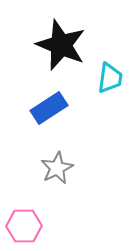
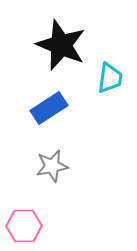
gray star: moved 5 px left, 2 px up; rotated 16 degrees clockwise
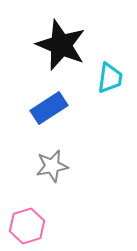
pink hexagon: moved 3 px right; rotated 16 degrees counterclockwise
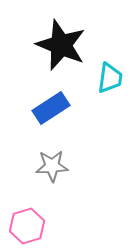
blue rectangle: moved 2 px right
gray star: rotated 8 degrees clockwise
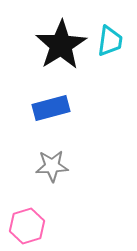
black star: rotated 18 degrees clockwise
cyan trapezoid: moved 37 px up
blue rectangle: rotated 18 degrees clockwise
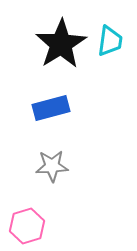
black star: moved 1 px up
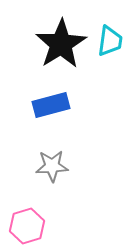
blue rectangle: moved 3 px up
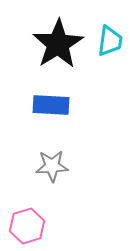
black star: moved 3 px left
blue rectangle: rotated 18 degrees clockwise
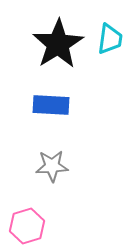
cyan trapezoid: moved 2 px up
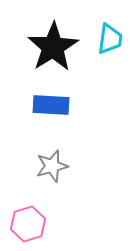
black star: moved 5 px left, 3 px down
gray star: rotated 12 degrees counterclockwise
pink hexagon: moved 1 px right, 2 px up
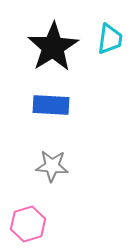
gray star: rotated 20 degrees clockwise
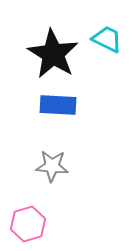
cyan trapezoid: moved 3 px left; rotated 72 degrees counterclockwise
black star: moved 7 px down; rotated 9 degrees counterclockwise
blue rectangle: moved 7 px right
